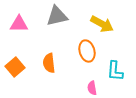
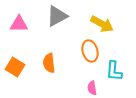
gray triangle: rotated 15 degrees counterclockwise
orange ellipse: moved 3 px right
orange square: rotated 18 degrees counterclockwise
cyan L-shape: moved 1 px left
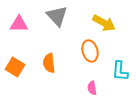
gray triangle: rotated 45 degrees counterclockwise
yellow arrow: moved 2 px right, 1 px up
cyan L-shape: moved 6 px right
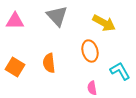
pink triangle: moved 4 px left, 3 px up
cyan L-shape: rotated 145 degrees clockwise
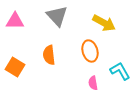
orange semicircle: moved 8 px up
pink semicircle: moved 1 px right, 5 px up
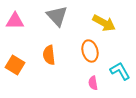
orange square: moved 2 px up
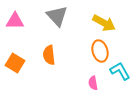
orange ellipse: moved 10 px right
orange square: moved 2 px up
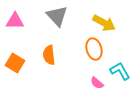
orange ellipse: moved 6 px left, 2 px up
pink semicircle: moved 4 px right; rotated 40 degrees counterclockwise
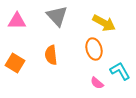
pink triangle: moved 2 px right
orange semicircle: moved 2 px right
